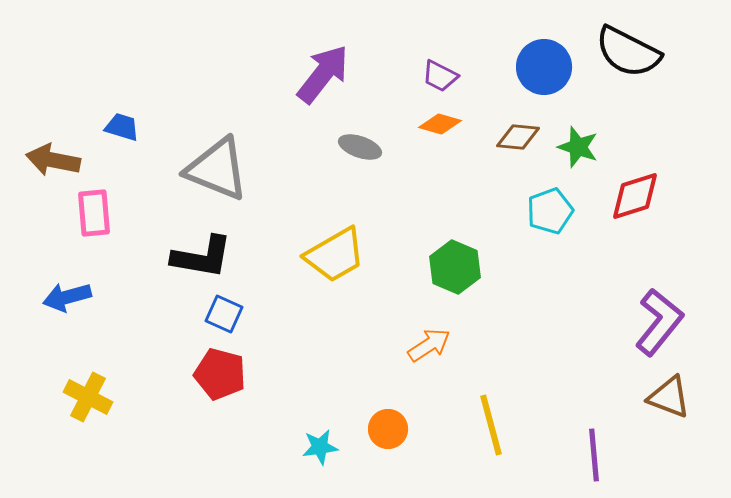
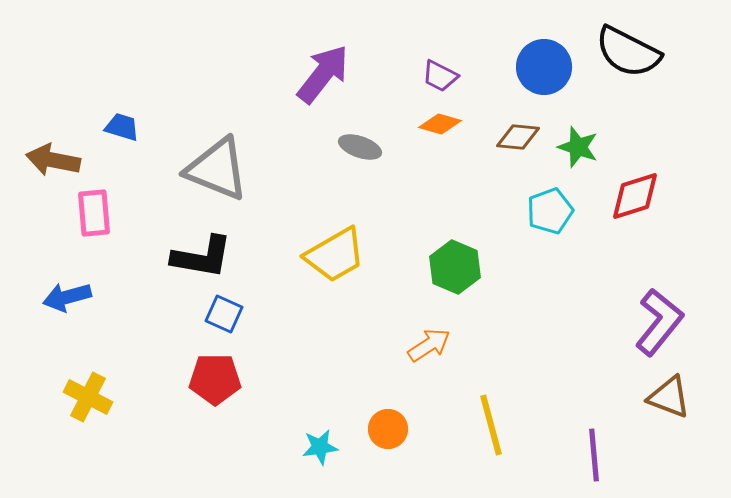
red pentagon: moved 5 px left, 5 px down; rotated 15 degrees counterclockwise
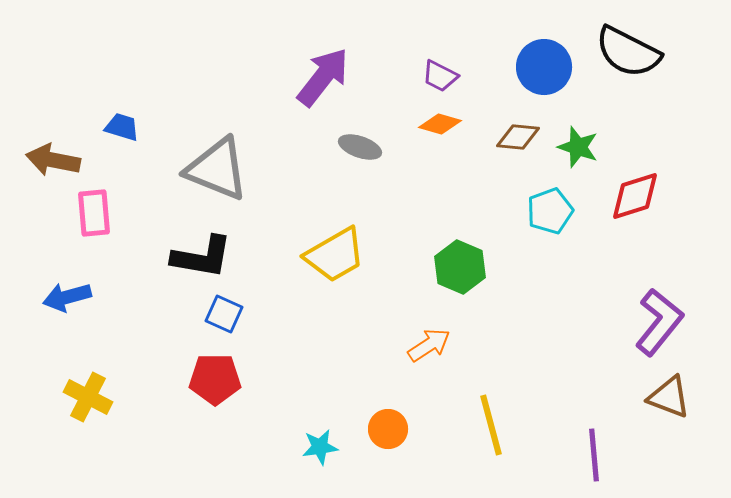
purple arrow: moved 3 px down
green hexagon: moved 5 px right
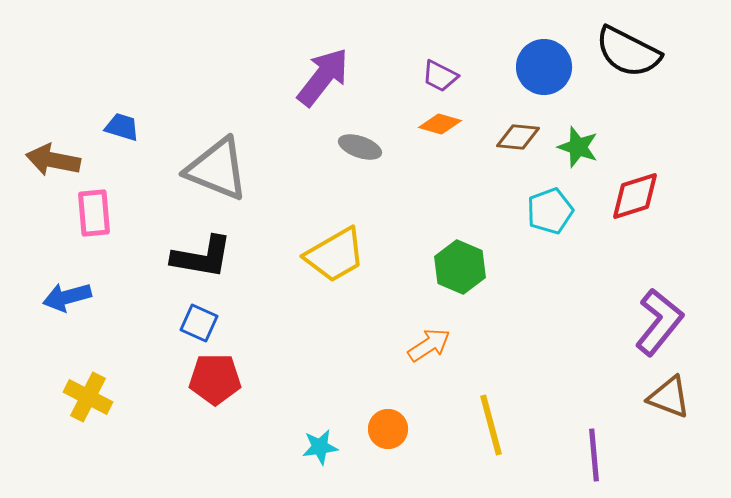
blue square: moved 25 px left, 9 px down
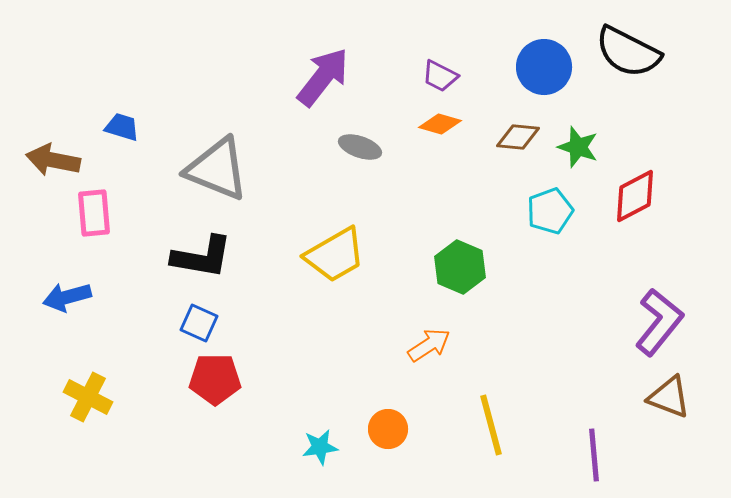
red diamond: rotated 10 degrees counterclockwise
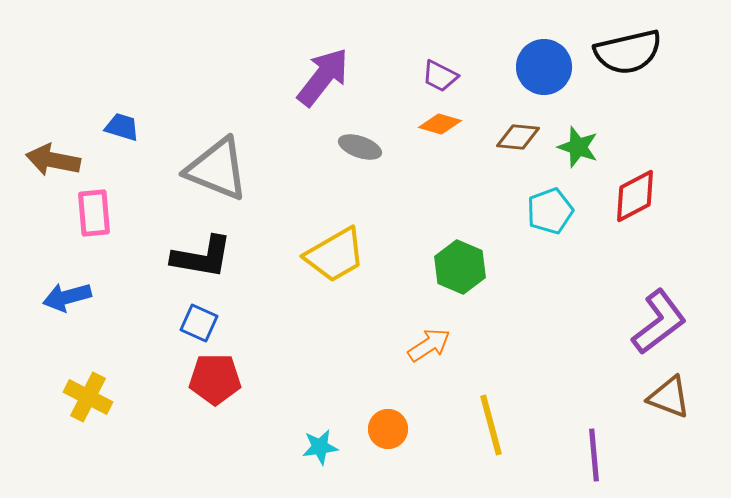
black semicircle: rotated 40 degrees counterclockwise
purple L-shape: rotated 14 degrees clockwise
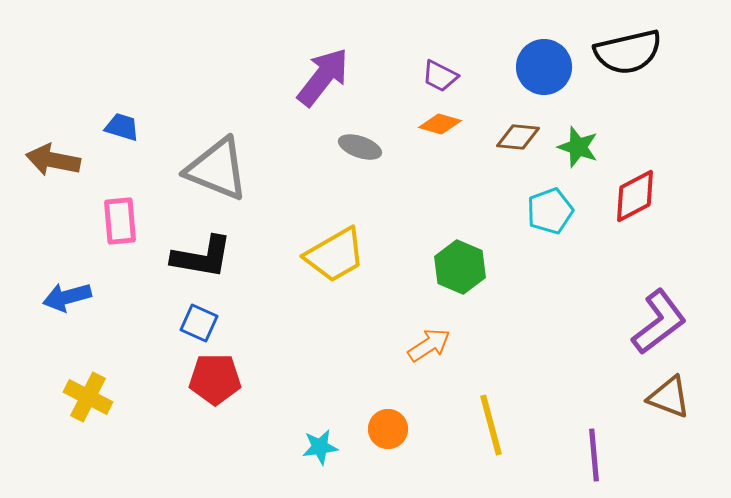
pink rectangle: moved 26 px right, 8 px down
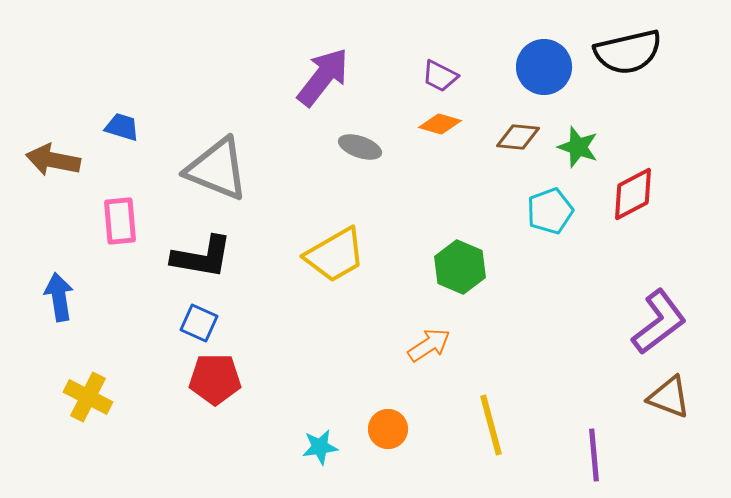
red diamond: moved 2 px left, 2 px up
blue arrow: moved 8 px left; rotated 96 degrees clockwise
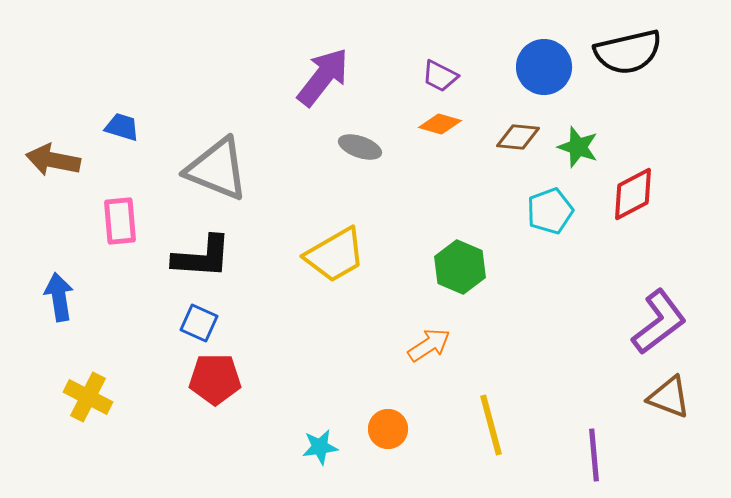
black L-shape: rotated 6 degrees counterclockwise
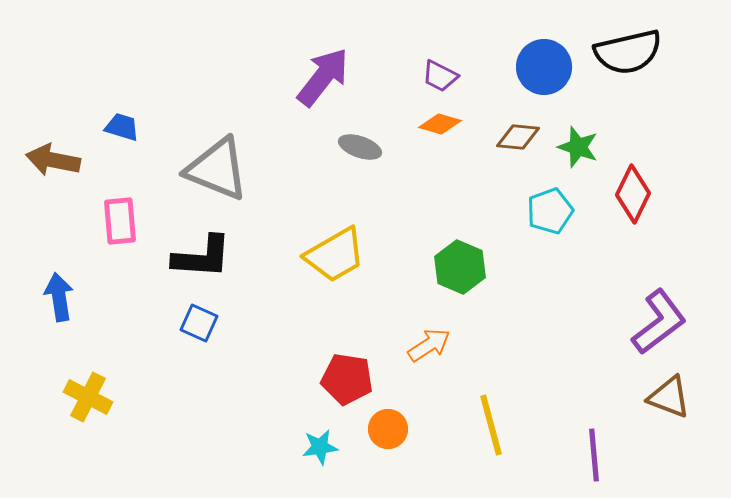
red diamond: rotated 36 degrees counterclockwise
red pentagon: moved 132 px right; rotated 9 degrees clockwise
